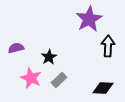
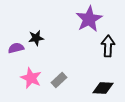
black star: moved 13 px left, 19 px up; rotated 21 degrees clockwise
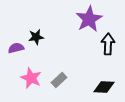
black star: moved 1 px up
black arrow: moved 2 px up
black diamond: moved 1 px right, 1 px up
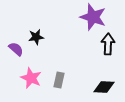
purple star: moved 4 px right, 2 px up; rotated 24 degrees counterclockwise
purple semicircle: moved 1 px down; rotated 56 degrees clockwise
gray rectangle: rotated 35 degrees counterclockwise
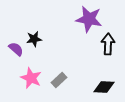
purple star: moved 4 px left, 2 px down; rotated 8 degrees counterclockwise
black star: moved 2 px left, 2 px down
gray rectangle: rotated 35 degrees clockwise
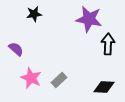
black star: moved 25 px up
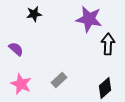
pink star: moved 10 px left, 6 px down
black diamond: moved 1 px right, 1 px down; rotated 45 degrees counterclockwise
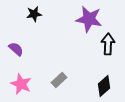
black diamond: moved 1 px left, 2 px up
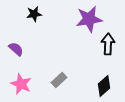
purple star: rotated 20 degrees counterclockwise
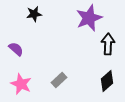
purple star: moved 1 px up; rotated 12 degrees counterclockwise
black diamond: moved 3 px right, 5 px up
